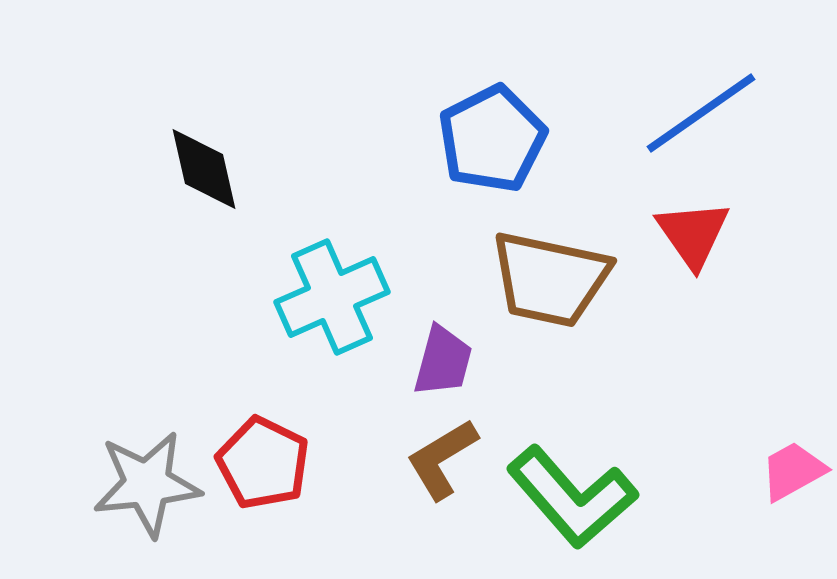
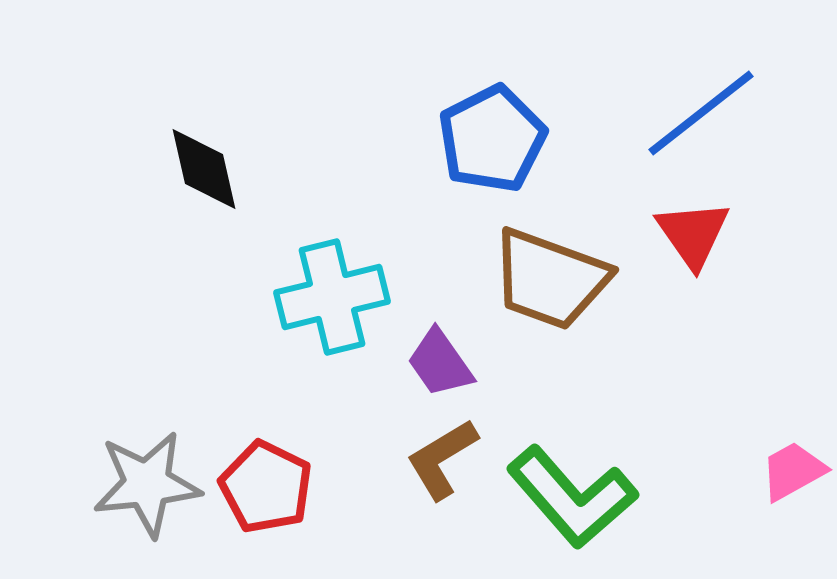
blue line: rotated 3 degrees counterclockwise
brown trapezoid: rotated 8 degrees clockwise
cyan cross: rotated 10 degrees clockwise
purple trapezoid: moved 3 px left, 2 px down; rotated 130 degrees clockwise
red pentagon: moved 3 px right, 24 px down
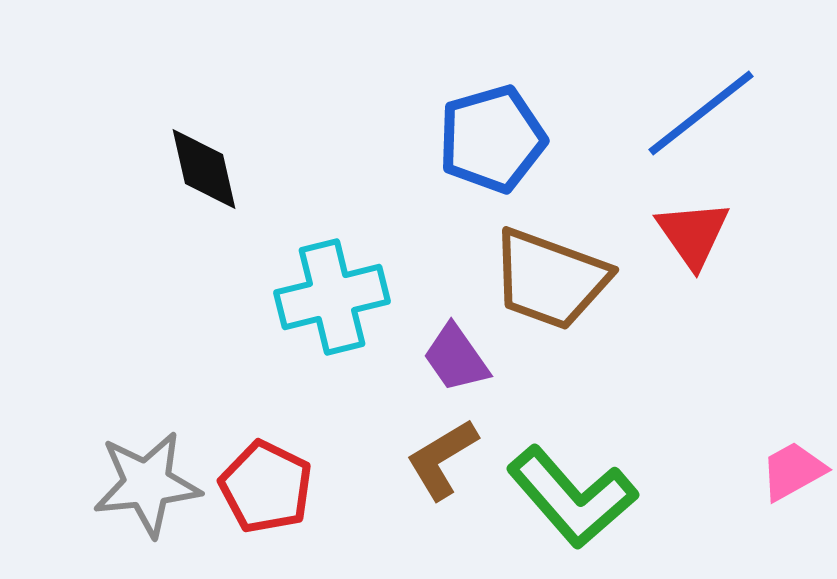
blue pentagon: rotated 11 degrees clockwise
purple trapezoid: moved 16 px right, 5 px up
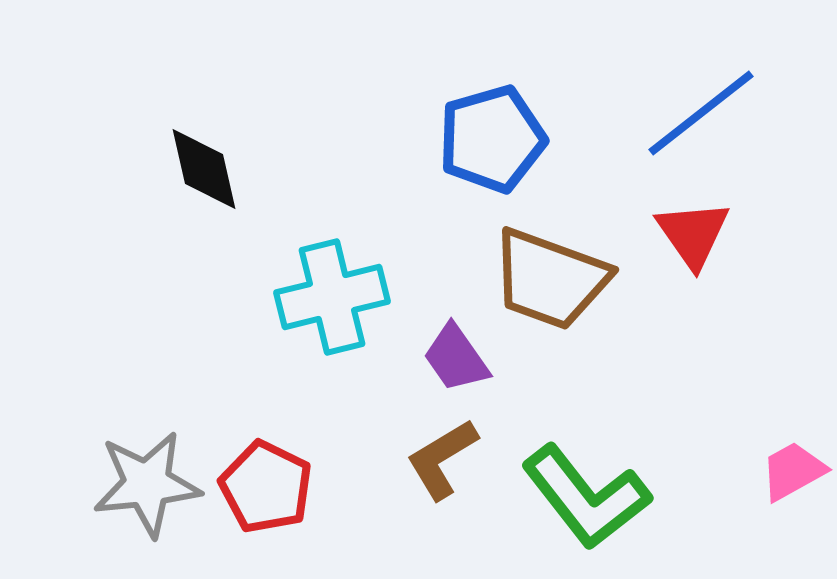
green L-shape: moved 14 px right; rotated 3 degrees clockwise
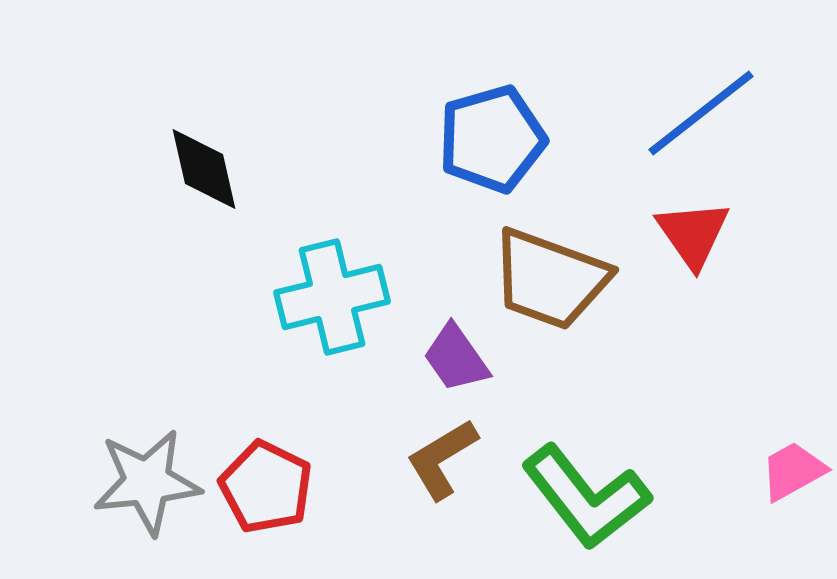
gray star: moved 2 px up
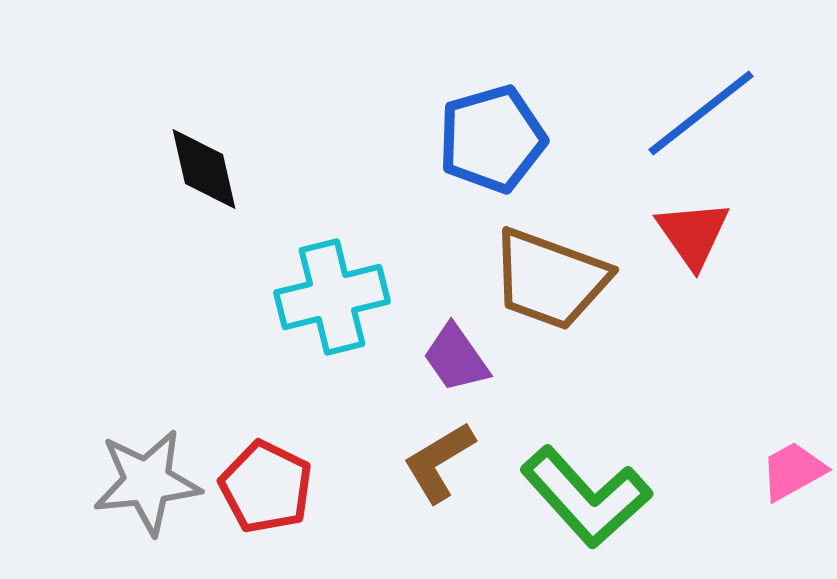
brown L-shape: moved 3 px left, 3 px down
green L-shape: rotated 4 degrees counterclockwise
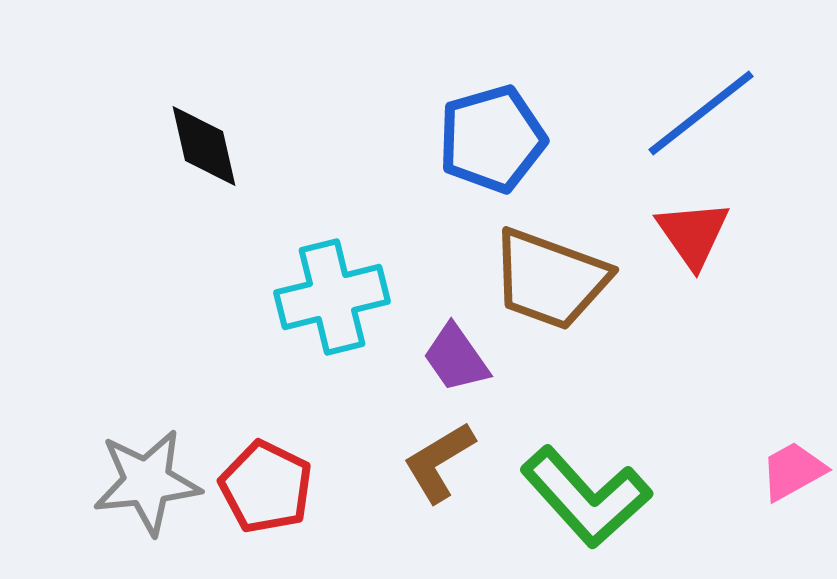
black diamond: moved 23 px up
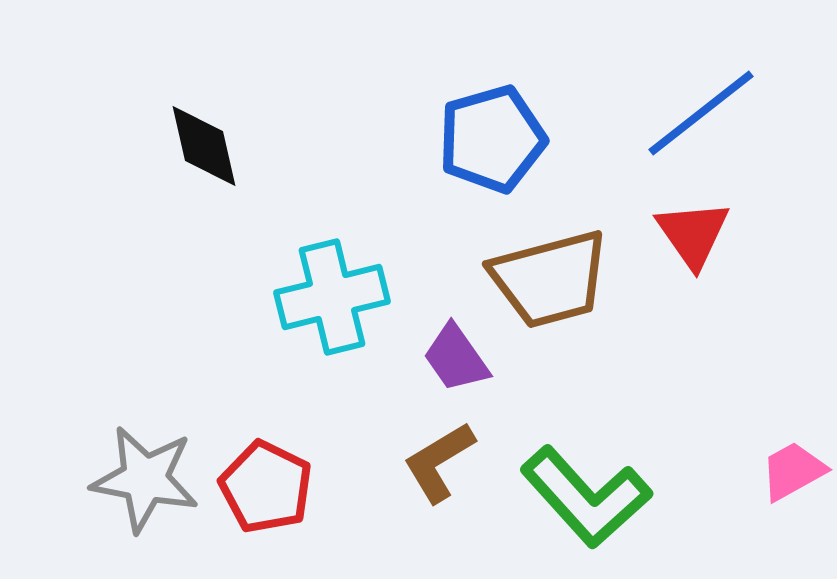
brown trapezoid: rotated 35 degrees counterclockwise
gray star: moved 2 px left, 3 px up; rotated 17 degrees clockwise
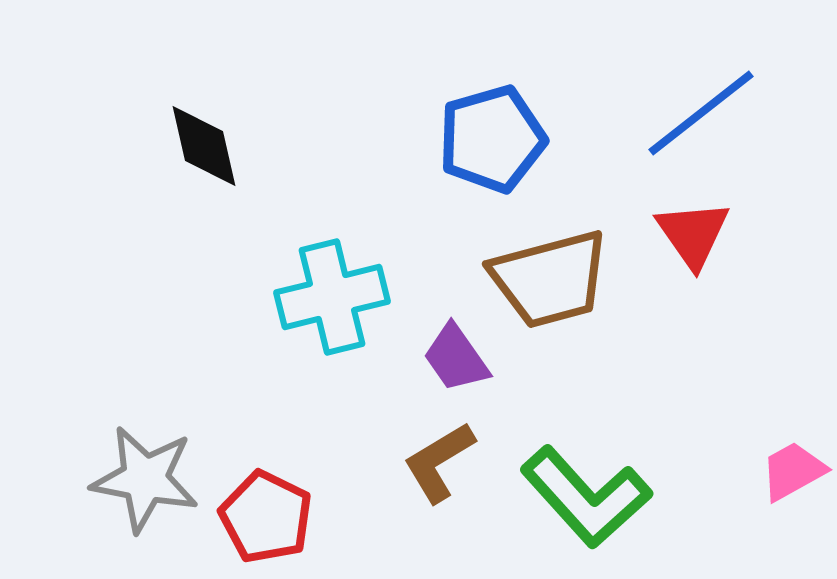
red pentagon: moved 30 px down
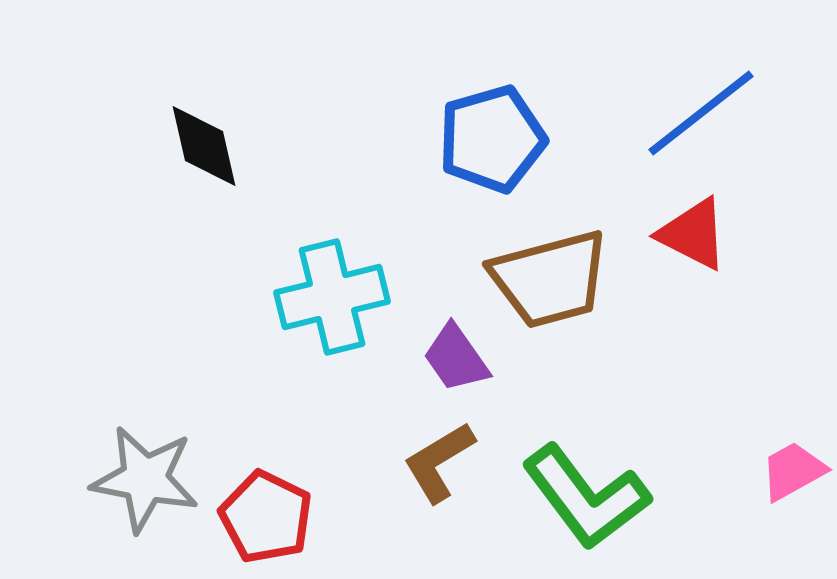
red triangle: rotated 28 degrees counterclockwise
green L-shape: rotated 5 degrees clockwise
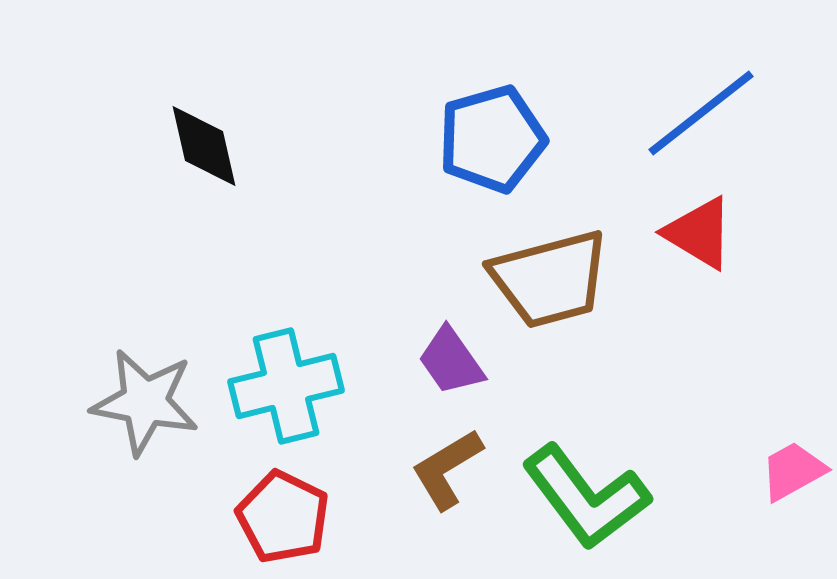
red triangle: moved 6 px right, 1 px up; rotated 4 degrees clockwise
cyan cross: moved 46 px left, 89 px down
purple trapezoid: moved 5 px left, 3 px down
brown L-shape: moved 8 px right, 7 px down
gray star: moved 77 px up
red pentagon: moved 17 px right
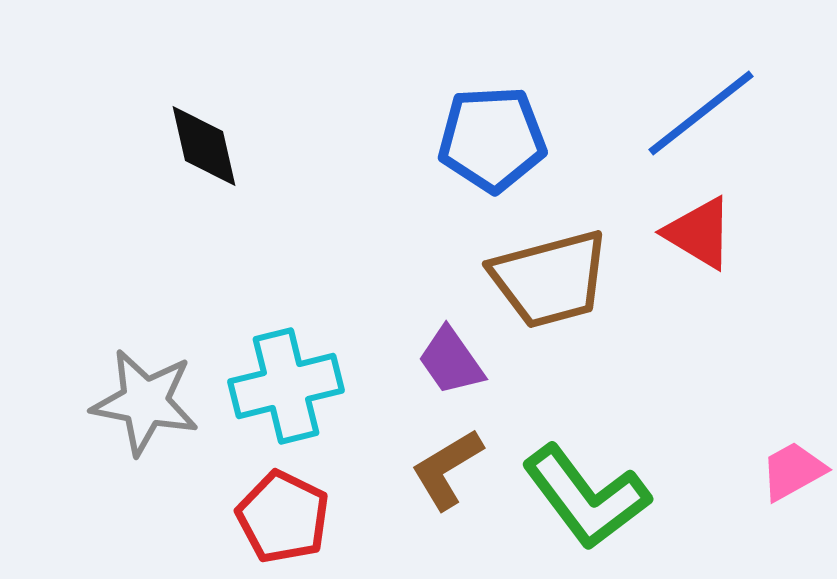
blue pentagon: rotated 13 degrees clockwise
